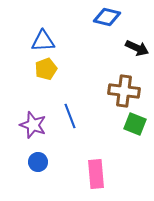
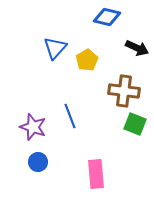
blue triangle: moved 12 px right, 7 px down; rotated 45 degrees counterclockwise
yellow pentagon: moved 41 px right, 9 px up; rotated 10 degrees counterclockwise
purple star: moved 2 px down
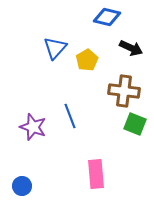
black arrow: moved 6 px left
blue circle: moved 16 px left, 24 px down
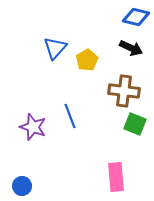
blue diamond: moved 29 px right
pink rectangle: moved 20 px right, 3 px down
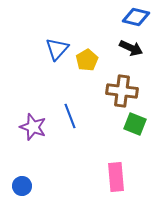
blue triangle: moved 2 px right, 1 px down
brown cross: moved 2 px left
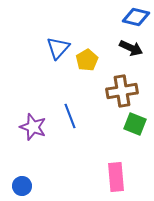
blue triangle: moved 1 px right, 1 px up
brown cross: rotated 16 degrees counterclockwise
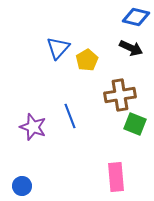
brown cross: moved 2 px left, 4 px down
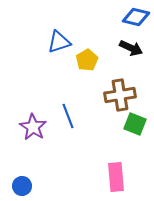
blue triangle: moved 1 px right, 6 px up; rotated 30 degrees clockwise
blue line: moved 2 px left
purple star: rotated 12 degrees clockwise
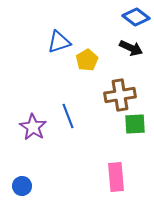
blue diamond: rotated 24 degrees clockwise
green square: rotated 25 degrees counterclockwise
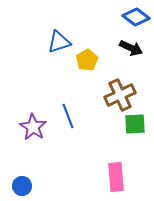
brown cross: rotated 16 degrees counterclockwise
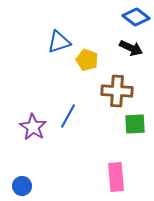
yellow pentagon: rotated 20 degrees counterclockwise
brown cross: moved 3 px left, 4 px up; rotated 28 degrees clockwise
blue line: rotated 50 degrees clockwise
